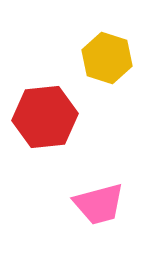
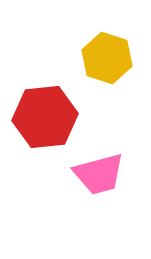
pink trapezoid: moved 30 px up
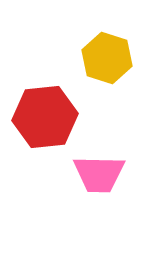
pink trapezoid: rotated 16 degrees clockwise
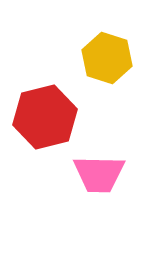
red hexagon: rotated 8 degrees counterclockwise
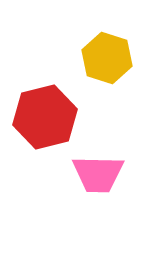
pink trapezoid: moved 1 px left
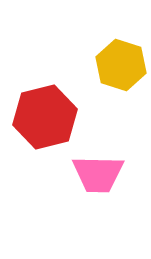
yellow hexagon: moved 14 px right, 7 px down
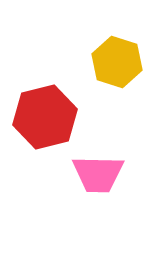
yellow hexagon: moved 4 px left, 3 px up
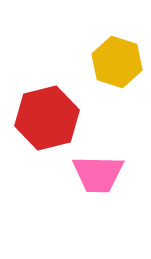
red hexagon: moved 2 px right, 1 px down
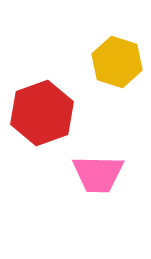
red hexagon: moved 5 px left, 5 px up; rotated 6 degrees counterclockwise
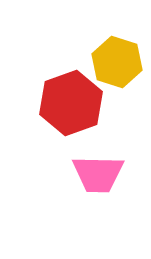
red hexagon: moved 29 px right, 10 px up
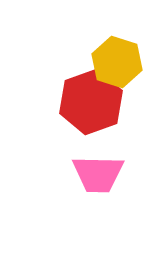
red hexagon: moved 20 px right, 1 px up
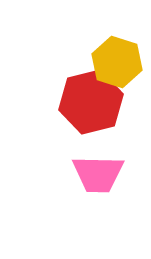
red hexagon: rotated 6 degrees clockwise
